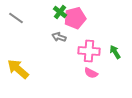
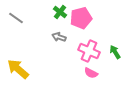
pink pentagon: moved 6 px right
pink cross: rotated 20 degrees clockwise
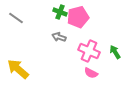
green cross: rotated 16 degrees counterclockwise
pink pentagon: moved 3 px left, 1 px up
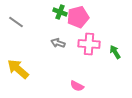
gray line: moved 4 px down
gray arrow: moved 1 px left, 6 px down
pink cross: moved 7 px up; rotated 20 degrees counterclockwise
pink semicircle: moved 14 px left, 13 px down
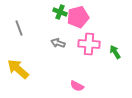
gray line: moved 3 px right, 6 px down; rotated 35 degrees clockwise
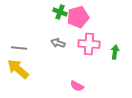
gray line: moved 20 px down; rotated 63 degrees counterclockwise
green arrow: rotated 40 degrees clockwise
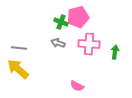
green cross: moved 1 px right, 10 px down
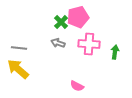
green cross: rotated 24 degrees clockwise
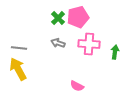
green cross: moved 3 px left, 4 px up
yellow arrow: rotated 20 degrees clockwise
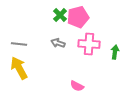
green cross: moved 2 px right, 3 px up
gray line: moved 4 px up
yellow arrow: moved 1 px right, 1 px up
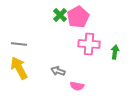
pink pentagon: rotated 15 degrees counterclockwise
gray arrow: moved 28 px down
pink semicircle: rotated 16 degrees counterclockwise
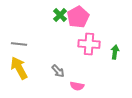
gray arrow: rotated 152 degrees counterclockwise
